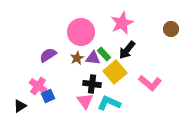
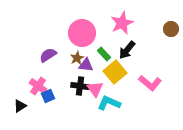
pink circle: moved 1 px right, 1 px down
purple triangle: moved 7 px left, 7 px down
black cross: moved 12 px left, 2 px down
pink triangle: moved 10 px right, 12 px up
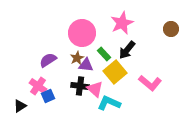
purple semicircle: moved 5 px down
pink triangle: rotated 12 degrees counterclockwise
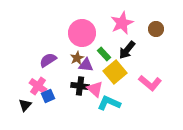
brown circle: moved 15 px left
black triangle: moved 5 px right, 1 px up; rotated 16 degrees counterclockwise
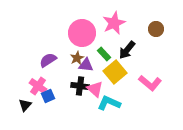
pink star: moved 8 px left
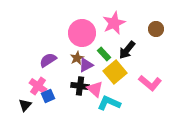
purple triangle: rotated 35 degrees counterclockwise
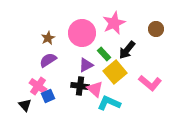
brown star: moved 29 px left, 20 px up
black triangle: rotated 24 degrees counterclockwise
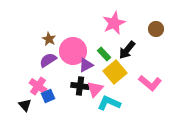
pink circle: moved 9 px left, 18 px down
brown star: moved 1 px right, 1 px down; rotated 16 degrees counterclockwise
pink triangle: rotated 30 degrees clockwise
